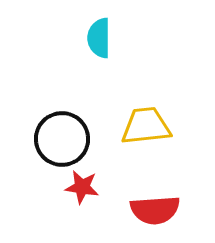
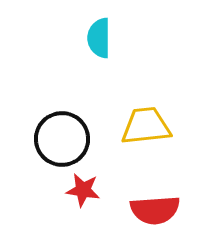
red star: moved 1 px right, 3 px down
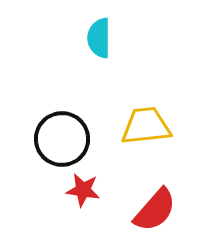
red semicircle: rotated 45 degrees counterclockwise
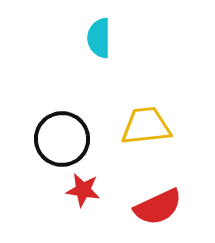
red semicircle: moved 3 px right, 3 px up; rotated 24 degrees clockwise
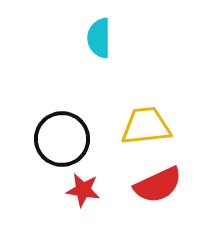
red semicircle: moved 22 px up
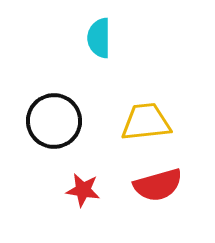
yellow trapezoid: moved 4 px up
black circle: moved 8 px left, 18 px up
red semicircle: rotated 9 degrees clockwise
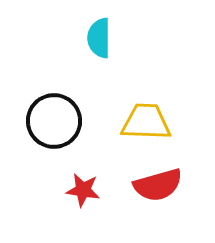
yellow trapezoid: rotated 8 degrees clockwise
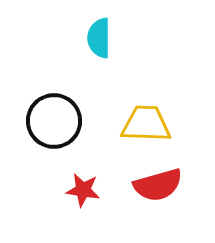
yellow trapezoid: moved 2 px down
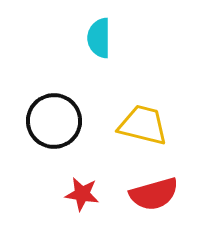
yellow trapezoid: moved 3 px left, 1 px down; rotated 12 degrees clockwise
red semicircle: moved 4 px left, 9 px down
red star: moved 1 px left, 4 px down
